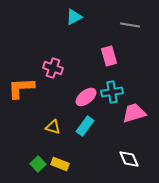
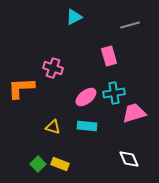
gray line: rotated 24 degrees counterclockwise
cyan cross: moved 2 px right, 1 px down
cyan rectangle: moved 2 px right; rotated 60 degrees clockwise
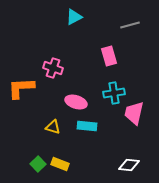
pink ellipse: moved 10 px left, 5 px down; rotated 55 degrees clockwise
pink trapezoid: rotated 60 degrees counterclockwise
white diamond: moved 6 px down; rotated 60 degrees counterclockwise
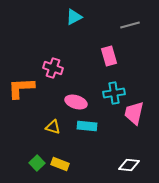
green square: moved 1 px left, 1 px up
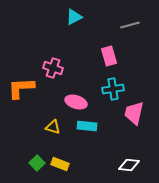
cyan cross: moved 1 px left, 4 px up
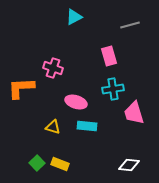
pink trapezoid: rotated 30 degrees counterclockwise
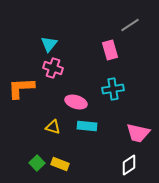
cyan triangle: moved 25 px left, 27 px down; rotated 24 degrees counterclockwise
gray line: rotated 18 degrees counterclockwise
pink rectangle: moved 1 px right, 6 px up
pink trapezoid: moved 4 px right, 20 px down; rotated 60 degrees counterclockwise
white diamond: rotated 40 degrees counterclockwise
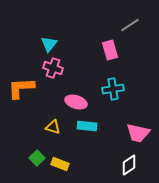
green square: moved 5 px up
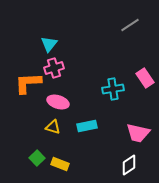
pink rectangle: moved 35 px right, 28 px down; rotated 18 degrees counterclockwise
pink cross: moved 1 px right; rotated 36 degrees counterclockwise
orange L-shape: moved 7 px right, 5 px up
pink ellipse: moved 18 px left
cyan rectangle: rotated 18 degrees counterclockwise
